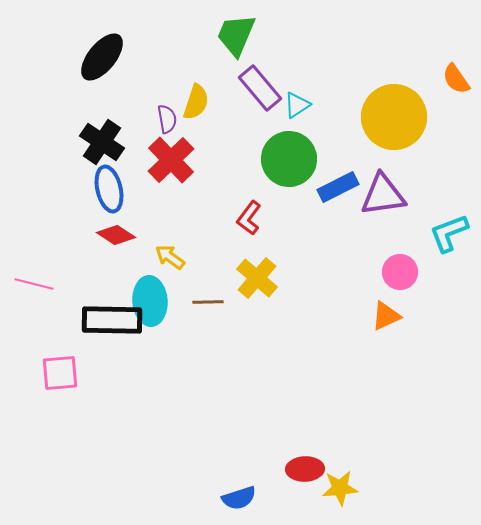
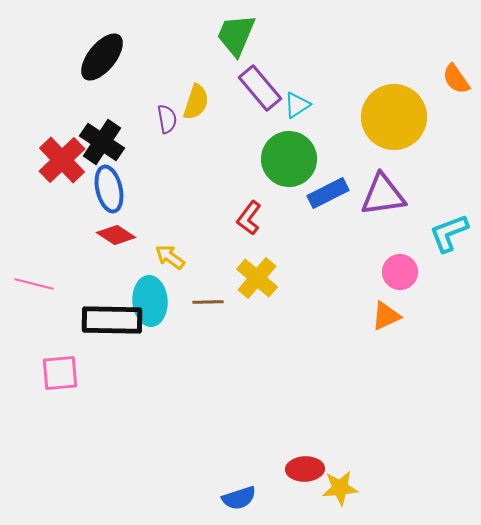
red cross: moved 109 px left
blue rectangle: moved 10 px left, 6 px down
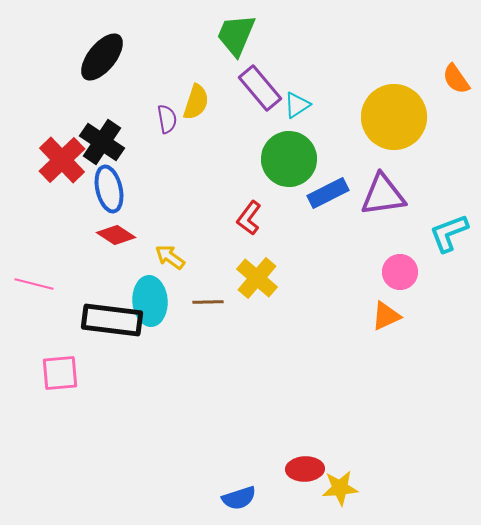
black rectangle: rotated 6 degrees clockwise
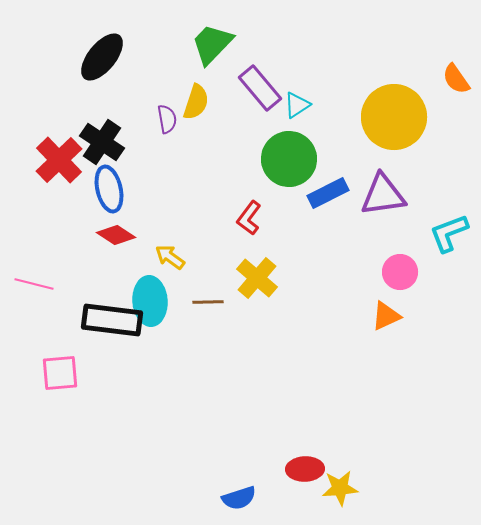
green trapezoid: moved 24 px left, 9 px down; rotated 21 degrees clockwise
red cross: moved 3 px left
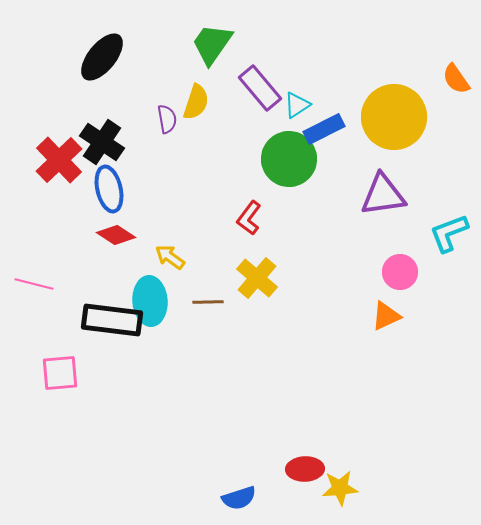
green trapezoid: rotated 9 degrees counterclockwise
blue rectangle: moved 4 px left, 64 px up
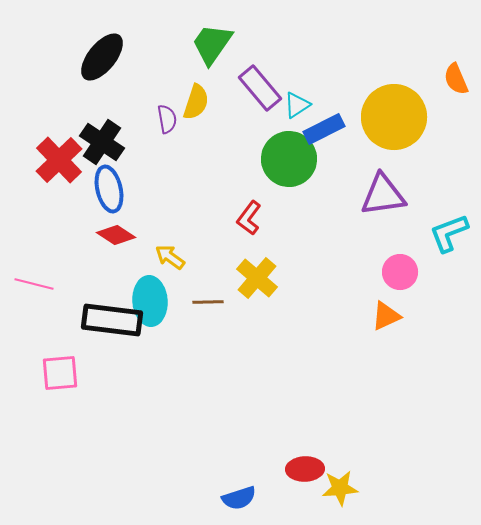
orange semicircle: rotated 12 degrees clockwise
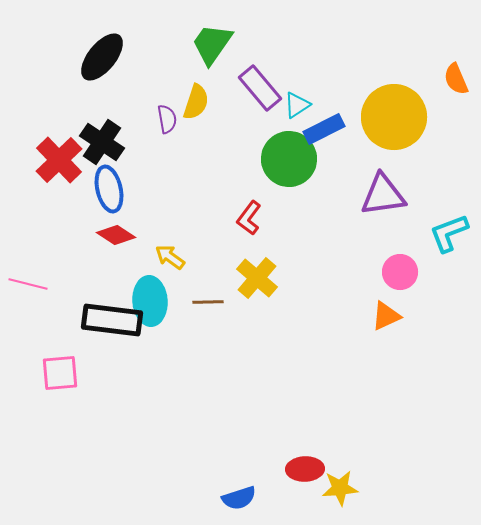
pink line: moved 6 px left
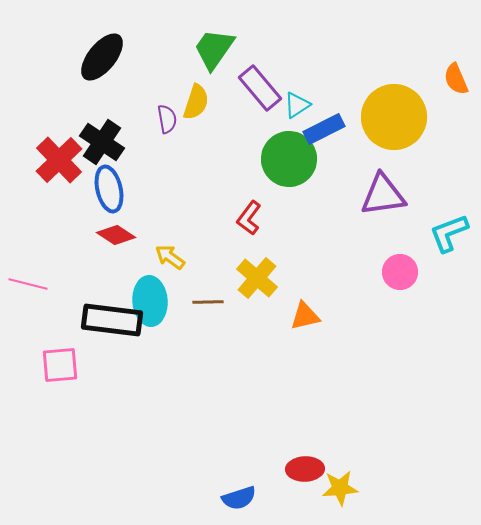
green trapezoid: moved 2 px right, 5 px down
orange triangle: moved 81 px left; rotated 12 degrees clockwise
pink square: moved 8 px up
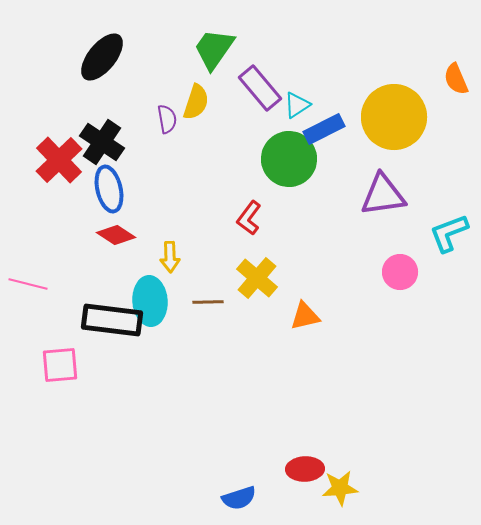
yellow arrow: rotated 128 degrees counterclockwise
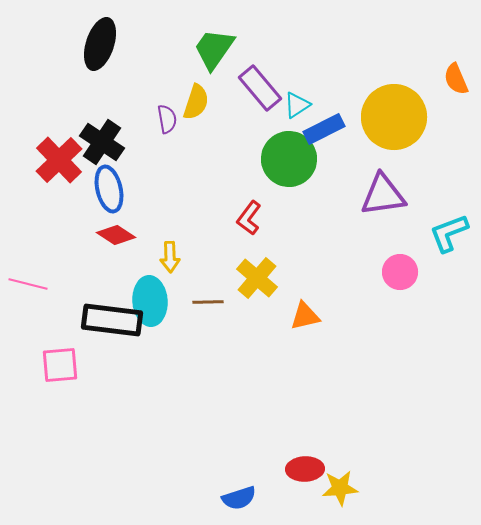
black ellipse: moved 2 px left, 13 px up; rotated 21 degrees counterclockwise
